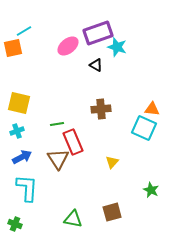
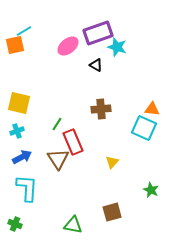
orange square: moved 2 px right, 3 px up
green line: rotated 48 degrees counterclockwise
green triangle: moved 6 px down
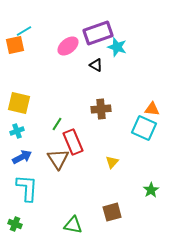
green star: rotated 14 degrees clockwise
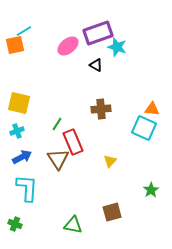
yellow triangle: moved 2 px left, 1 px up
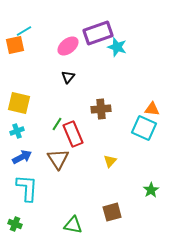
black triangle: moved 28 px left, 12 px down; rotated 40 degrees clockwise
red rectangle: moved 8 px up
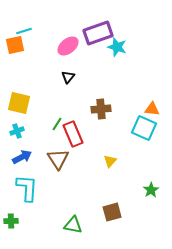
cyan line: rotated 14 degrees clockwise
green cross: moved 4 px left, 3 px up; rotated 24 degrees counterclockwise
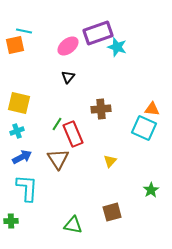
cyan line: rotated 28 degrees clockwise
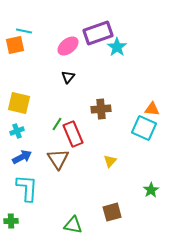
cyan star: rotated 18 degrees clockwise
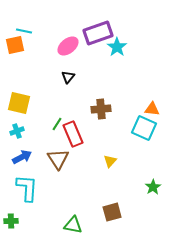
green star: moved 2 px right, 3 px up
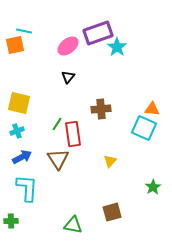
red rectangle: rotated 15 degrees clockwise
